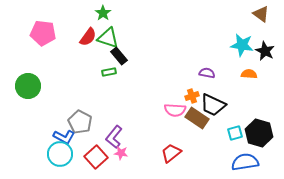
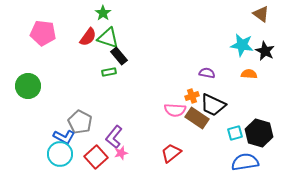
pink star: rotated 24 degrees counterclockwise
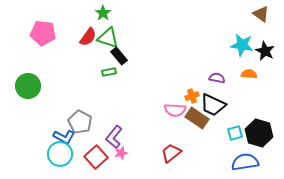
purple semicircle: moved 10 px right, 5 px down
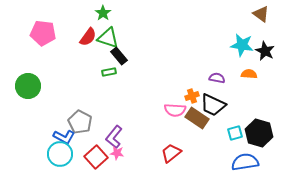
pink star: moved 4 px left; rotated 24 degrees clockwise
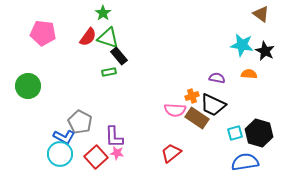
purple L-shape: rotated 40 degrees counterclockwise
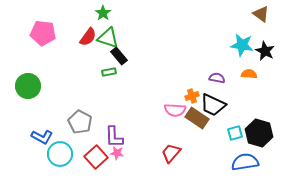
blue L-shape: moved 22 px left
red trapezoid: rotated 10 degrees counterclockwise
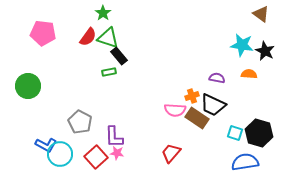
cyan square: rotated 35 degrees clockwise
blue L-shape: moved 4 px right, 8 px down
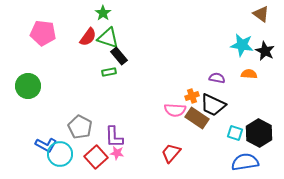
gray pentagon: moved 5 px down
black hexagon: rotated 12 degrees clockwise
